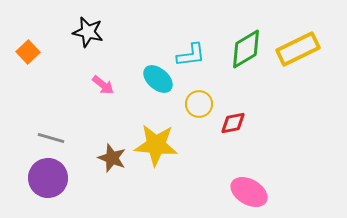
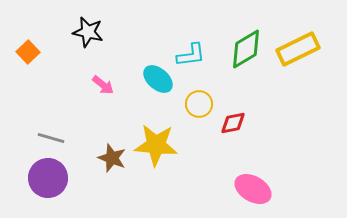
pink ellipse: moved 4 px right, 3 px up
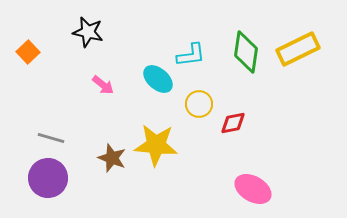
green diamond: moved 3 px down; rotated 51 degrees counterclockwise
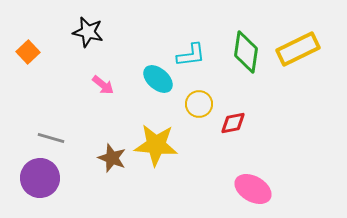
purple circle: moved 8 px left
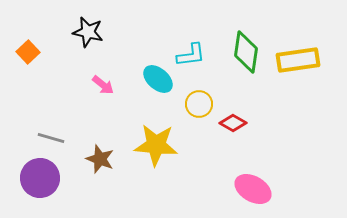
yellow rectangle: moved 11 px down; rotated 18 degrees clockwise
red diamond: rotated 40 degrees clockwise
brown star: moved 12 px left, 1 px down
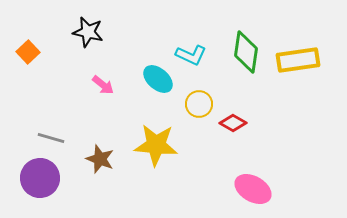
cyan L-shape: rotated 32 degrees clockwise
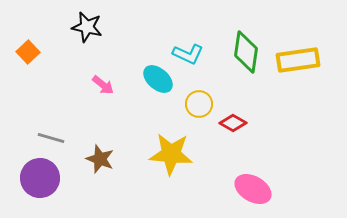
black star: moved 1 px left, 5 px up
cyan L-shape: moved 3 px left, 1 px up
yellow star: moved 15 px right, 9 px down
